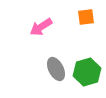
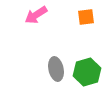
pink arrow: moved 5 px left, 12 px up
gray ellipse: rotated 15 degrees clockwise
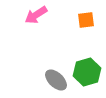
orange square: moved 3 px down
gray ellipse: moved 11 px down; rotated 35 degrees counterclockwise
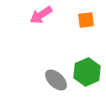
pink arrow: moved 5 px right
green hexagon: rotated 8 degrees counterclockwise
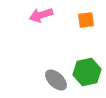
pink arrow: rotated 15 degrees clockwise
green hexagon: rotated 12 degrees clockwise
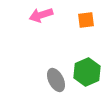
green hexagon: rotated 12 degrees counterclockwise
gray ellipse: rotated 20 degrees clockwise
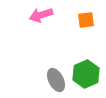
green hexagon: moved 1 px left, 2 px down
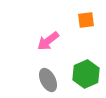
pink arrow: moved 7 px right, 26 px down; rotated 20 degrees counterclockwise
gray ellipse: moved 8 px left
